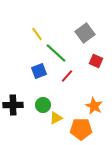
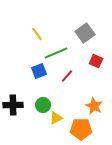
green line: rotated 65 degrees counterclockwise
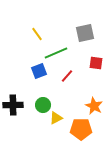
gray square: rotated 24 degrees clockwise
red square: moved 2 px down; rotated 16 degrees counterclockwise
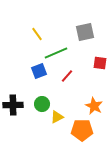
gray square: moved 1 px up
red square: moved 4 px right
green circle: moved 1 px left, 1 px up
yellow triangle: moved 1 px right, 1 px up
orange pentagon: moved 1 px right, 1 px down
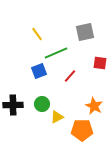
red line: moved 3 px right
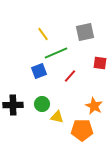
yellow line: moved 6 px right
yellow triangle: rotated 40 degrees clockwise
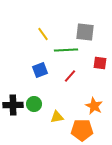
gray square: rotated 18 degrees clockwise
green line: moved 10 px right, 3 px up; rotated 20 degrees clockwise
blue square: moved 1 px right, 1 px up
green circle: moved 8 px left
yellow triangle: rotated 24 degrees counterclockwise
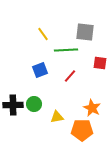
orange star: moved 2 px left, 2 px down
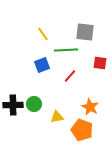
blue square: moved 2 px right, 5 px up
orange star: moved 2 px left, 1 px up
orange pentagon: rotated 20 degrees clockwise
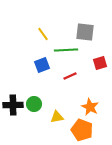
red square: rotated 24 degrees counterclockwise
red line: rotated 24 degrees clockwise
